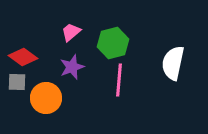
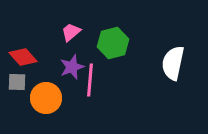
red diamond: rotated 12 degrees clockwise
pink line: moved 29 px left
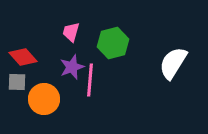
pink trapezoid: rotated 35 degrees counterclockwise
white semicircle: rotated 20 degrees clockwise
orange circle: moved 2 px left, 1 px down
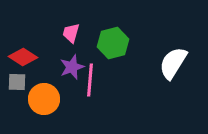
pink trapezoid: moved 1 px down
red diamond: rotated 16 degrees counterclockwise
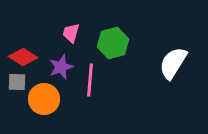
purple star: moved 11 px left
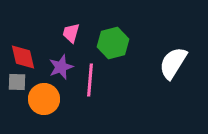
red diamond: rotated 44 degrees clockwise
